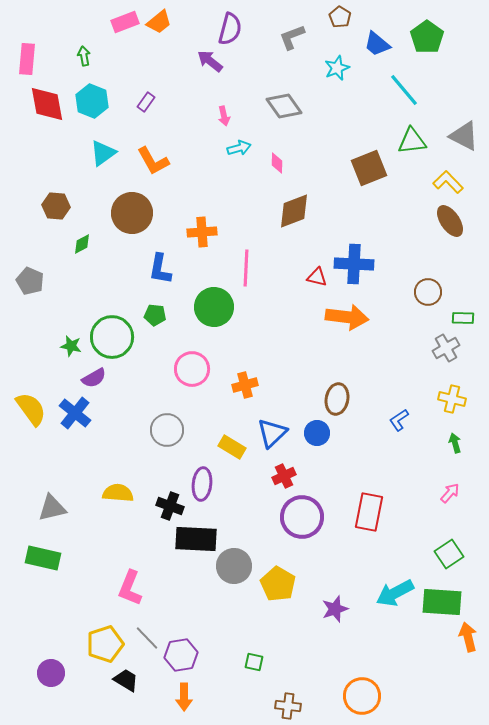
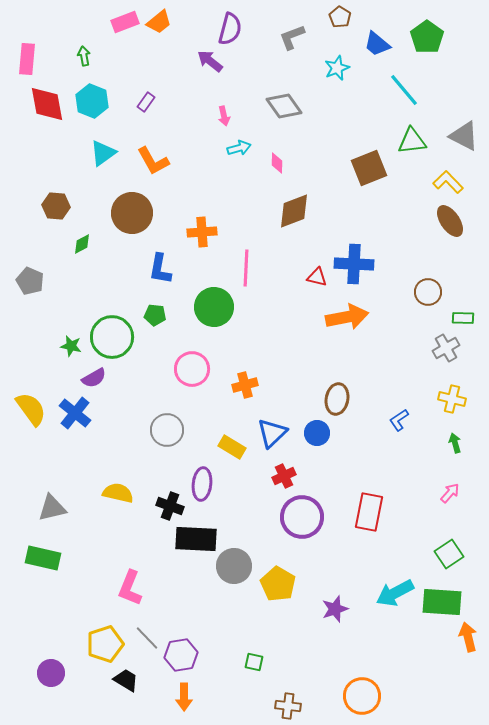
orange arrow at (347, 317): rotated 18 degrees counterclockwise
yellow semicircle at (118, 493): rotated 8 degrees clockwise
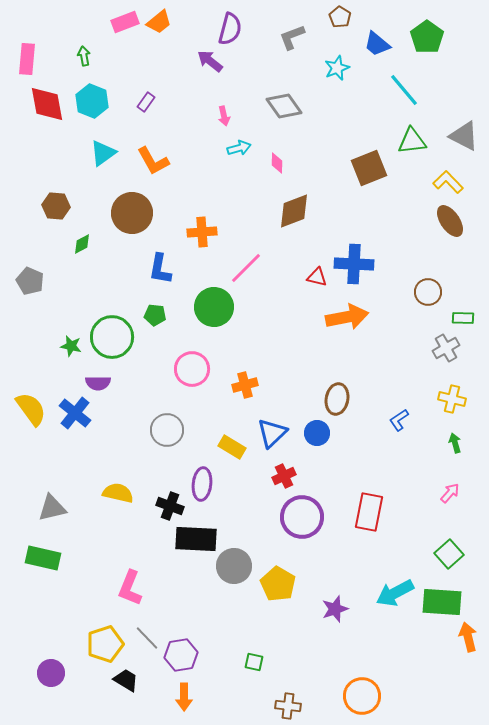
pink line at (246, 268): rotated 42 degrees clockwise
purple semicircle at (94, 378): moved 4 px right, 5 px down; rotated 30 degrees clockwise
green square at (449, 554): rotated 8 degrees counterclockwise
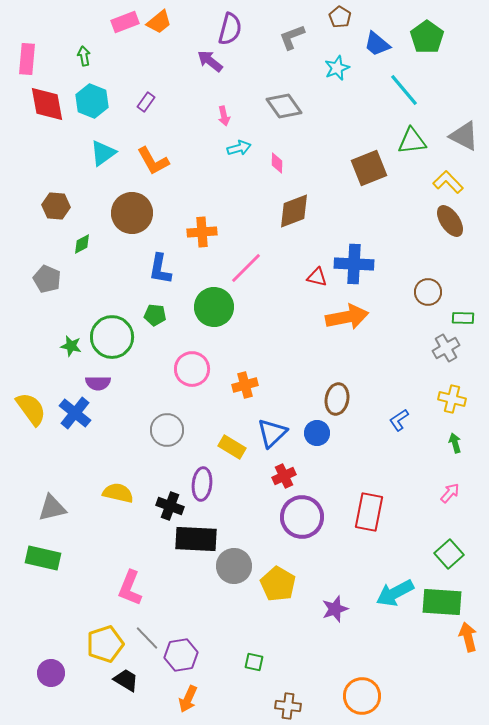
gray pentagon at (30, 281): moved 17 px right, 2 px up
orange arrow at (184, 697): moved 4 px right, 2 px down; rotated 24 degrees clockwise
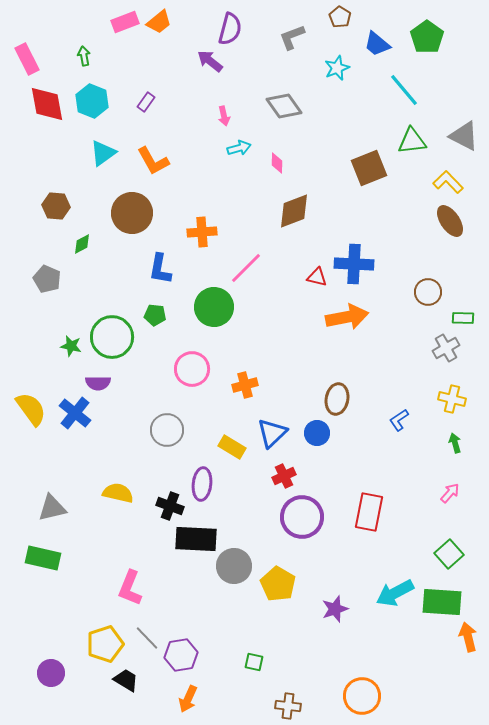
pink rectangle at (27, 59): rotated 32 degrees counterclockwise
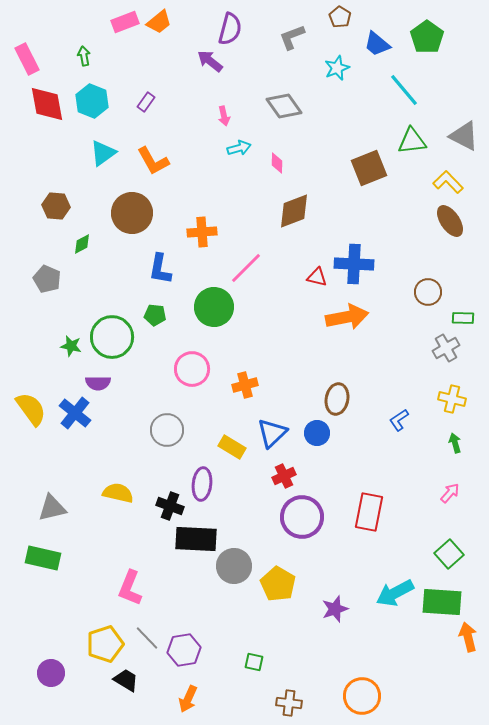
purple hexagon at (181, 655): moved 3 px right, 5 px up
brown cross at (288, 706): moved 1 px right, 3 px up
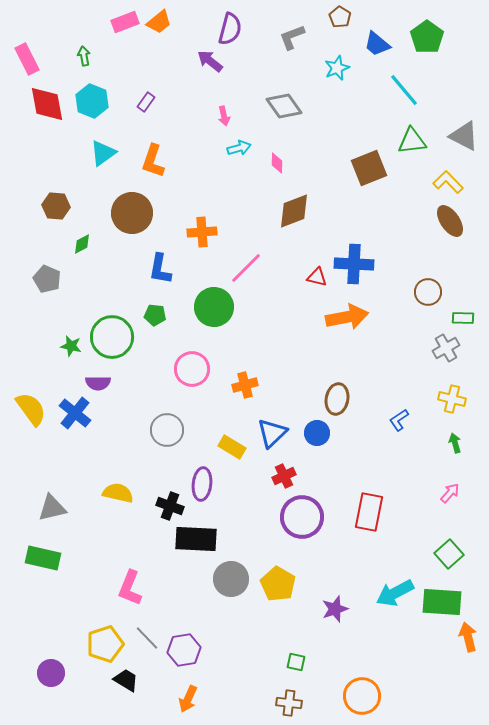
orange L-shape at (153, 161): rotated 48 degrees clockwise
gray circle at (234, 566): moved 3 px left, 13 px down
green square at (254, 662): moved 42 px right
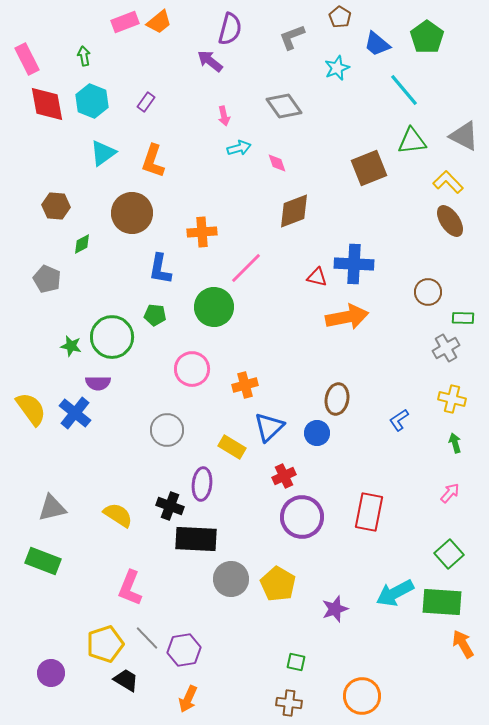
pink diamond at (277, 163): rotated 20 degrees counterclockwise
blue triangle at (272, 433): moved 3 px left, 6 px up
yellow semicircle at (118, 493): moved 22 px down; rotated 20 degrees clockwise
green rectangle at (43, 558): moved 3 px down; rotated 8 degrees clockwise
orange arrow at (468, 637): moved 5 px left, 7 px down; rotated 16 degrees counterclockwise
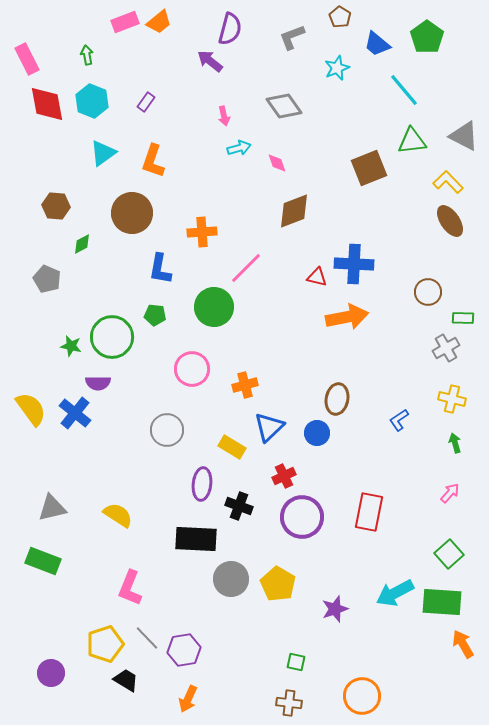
green arrow at (84, 56): moved 3 px right, 1 px up
black cross at (170, 506): moved 69 px right
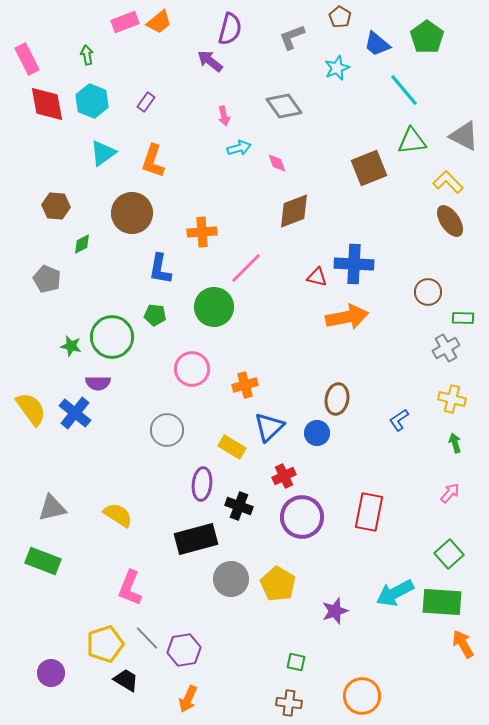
black rectangle at (196, 539): rotated 18 degrees counterclockwise
purple star at (335, 609): moved 2 px down
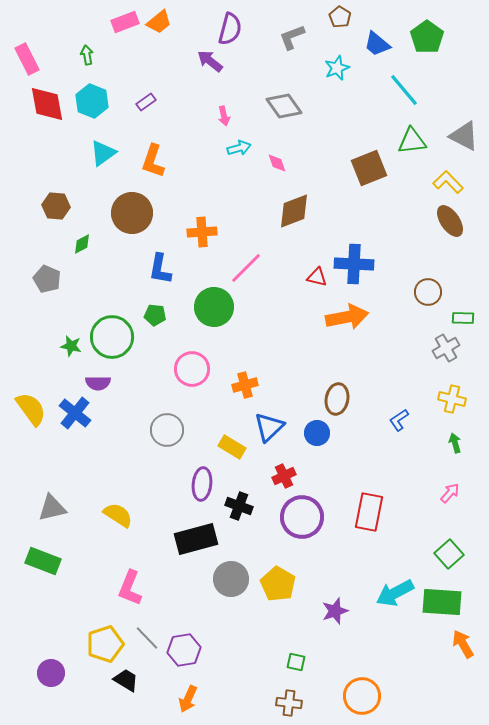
purple rectangle at (146, 102): rotated 18 degrees clockwise
